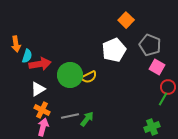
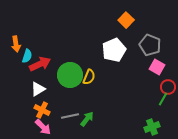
red arrow: rotated 15 degrees counterclockwise
yellow semicircle: rotated 42 degrees counterclockwise
pink arrow: rotated 120 degrees clockwise
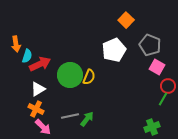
red circle: moved 1 px up
orange cross: moved 6 px left, 1 px up
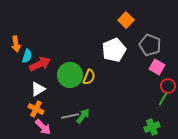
green arrow: moved 4 px left, 3 px up
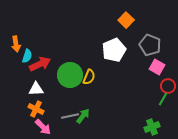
white triangle: moved 2 px left; rotated 28 degrees clockwise
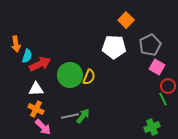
gray pentagon: rotated 25 degrees clockwise
white pentagon: moved 3 px up; rotated 25 degrees clockwise
green line: rotated 56 degrees counterclockwise
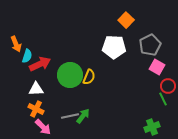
orange arrow: rotated 14 degrees counterclockwise
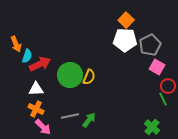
white pentagon: moved 11 px right, 7 px up
green arrow: moved 6 px right, 4 px down
green cross: rotated 28 degrees counterclockwise
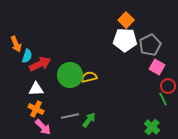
yellow semicircle: rotated 126 degrees counterclockwise
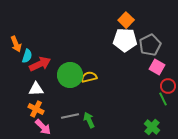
green arrow: rotated 63 degrees counterclockwise
